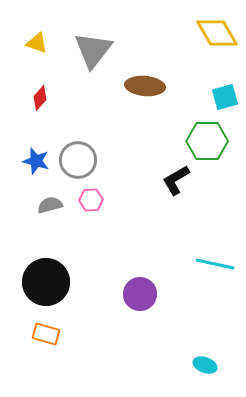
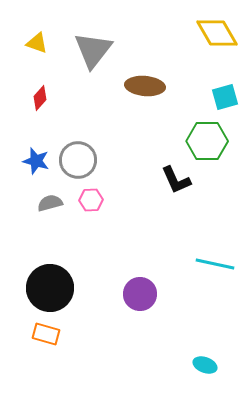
black L-shape: rotated 84 degrees counterclockwise
gray semicircle: moved 2 px up
black circle: moved 4 px right, 6 px down
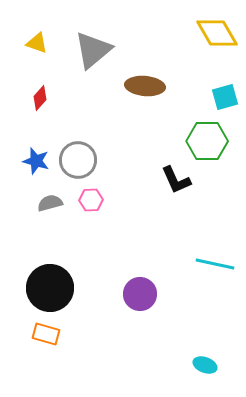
gray triangle: rotated 12 degrees clockwise
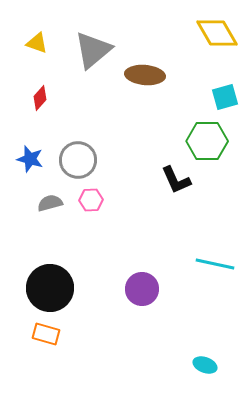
brown ellipse: moved 11 px up
blue star: moved 6 px left, 2 px up
purple circle: moved 2 px right, 5 px up
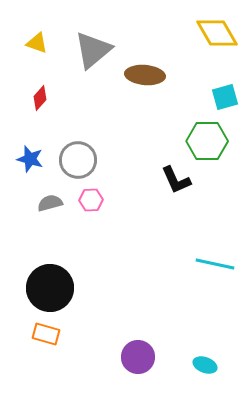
purple circle: moved 4 px left, 68 px down
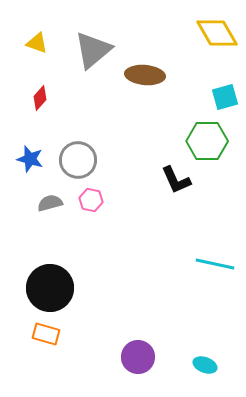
pink hexagon: rotated 15 degrees clockwise
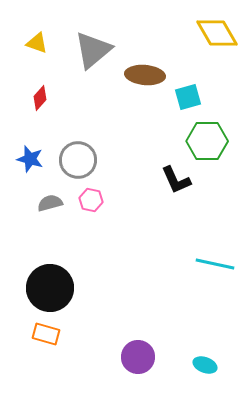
cyan square: moved 37 px left
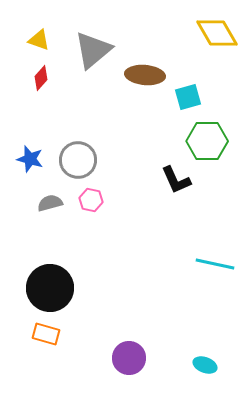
yellow triangle: moved 2 px right, 3 px up
red diamond: moved 1 px right, 20 px up
purple circle: moved 9 px left, 1 px down
